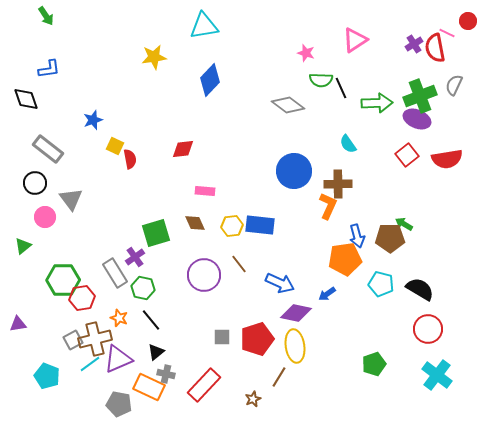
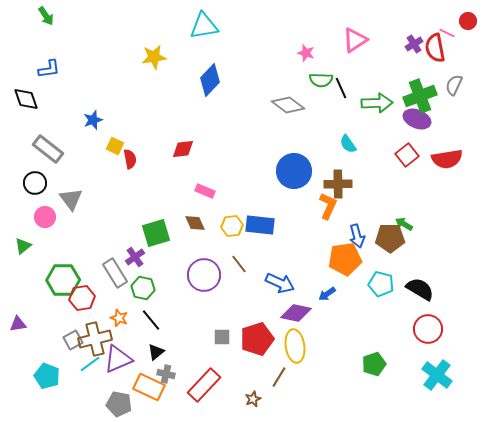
pink rectangle at (205, 191): rotated 18 degrees clockwise
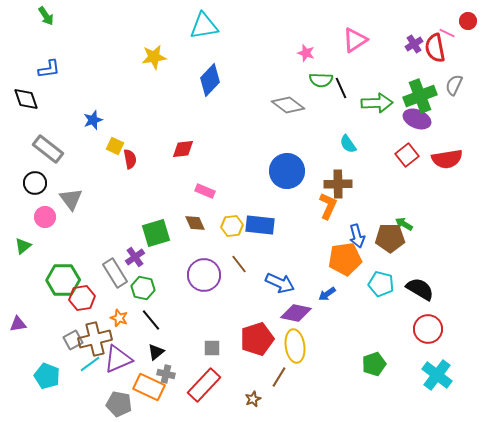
blue circle at (294, 171): moved 7 px left
gray square at (222, 337): moved 10 px left, 11 px down
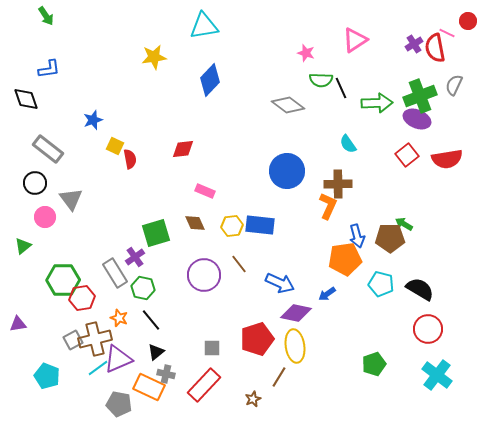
cyan line at (90, 364): moved 8 px right, 4 px down
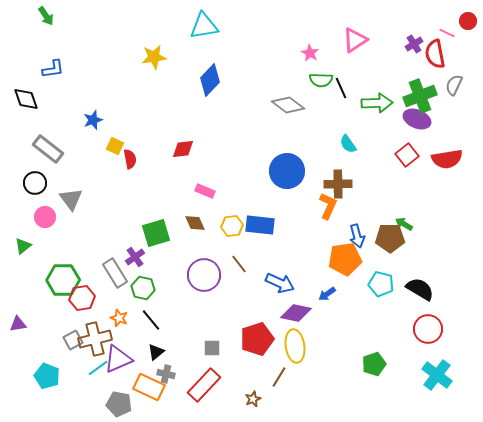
red semicircle at (435, 48): moved 6 px down
pink star at (306, 53): moved 4 px right; rotated 12 degrees clockwise
blue L-shape at (49, 69): moved 4 px right
